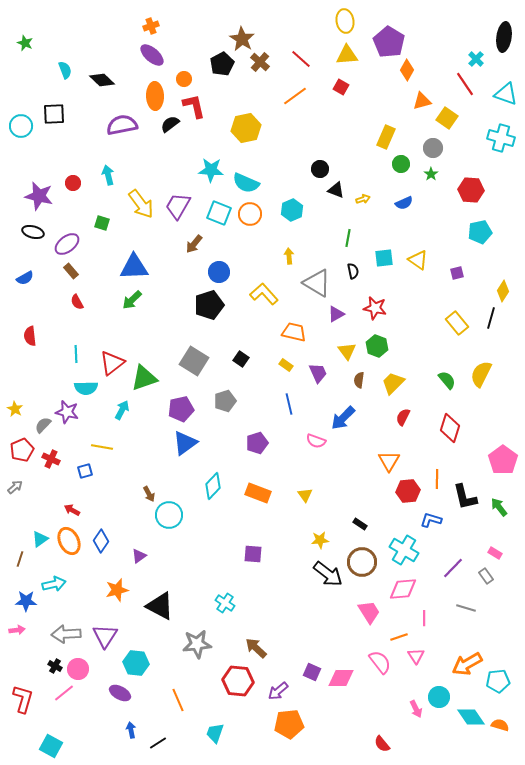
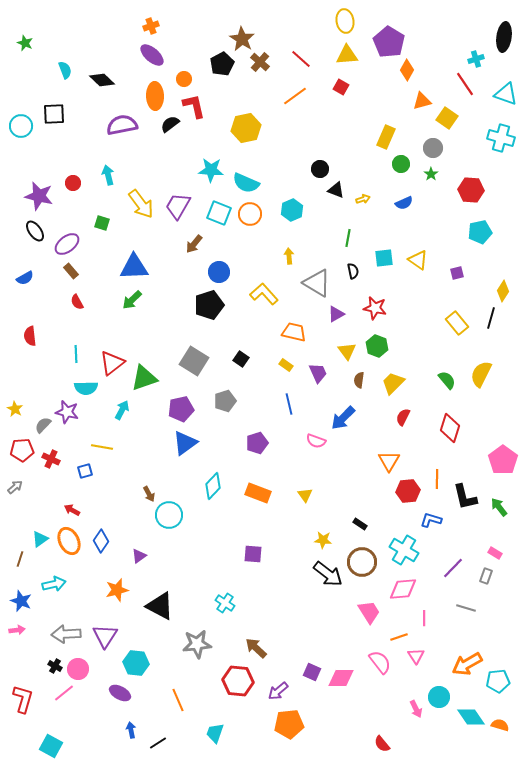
cyan cross at (476, 59): rotated 28 degrees clockwise
black ellipse at (33, 232): moved 2 px right, 1 px up; rotated 40 degrees clockwise
red pentagon at (22, 450): rotated 20 degrees clockwise
yellow star at (320, 540): moved 3 px right; rotated 12 degrees clockwise
gray rectangle at (486, 576): rotated 56 degrees clockwise
blue star at (26, 601): moved 5 px left; rotated 20 degrees clockwise
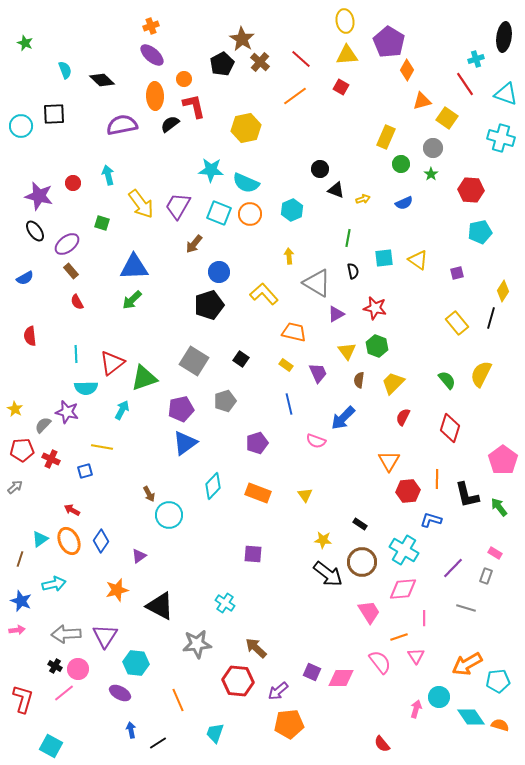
black L-shape at (465, 497): moved 2 px right, 2 px up
pink arrow at (416, 709): rotated 138 degrees counterclockwise
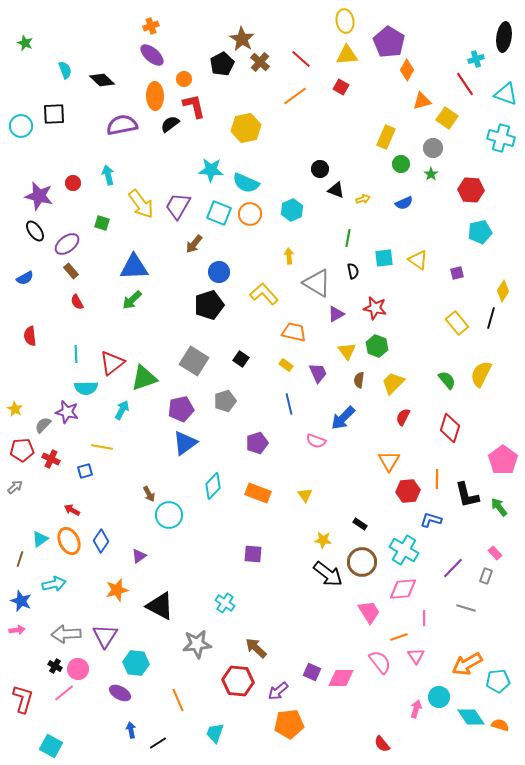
pink rectangle at (495, 553): rotated 16 degrees clockwise
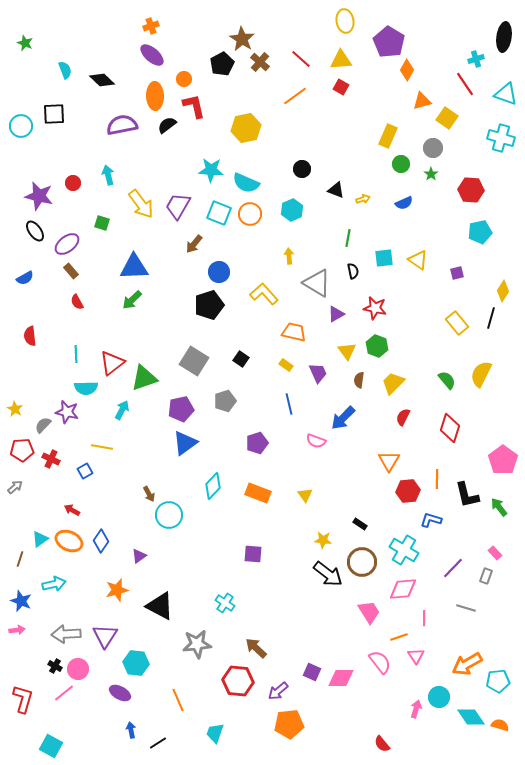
yellow triangle at (347, 55): moved 6 px left, 5 px down
black semicircle at (170, 124): moved 3 px left, 1 px down
yellow rectangle at (386, 137): moved 2 px right, 1 px up
black circle at (320, 169): moved 18 px left
blue square at (85, 471): rotated 14 degrees counterclockwise
orange ellipse at (69, 541): rotated 40 degrees counterclockwise
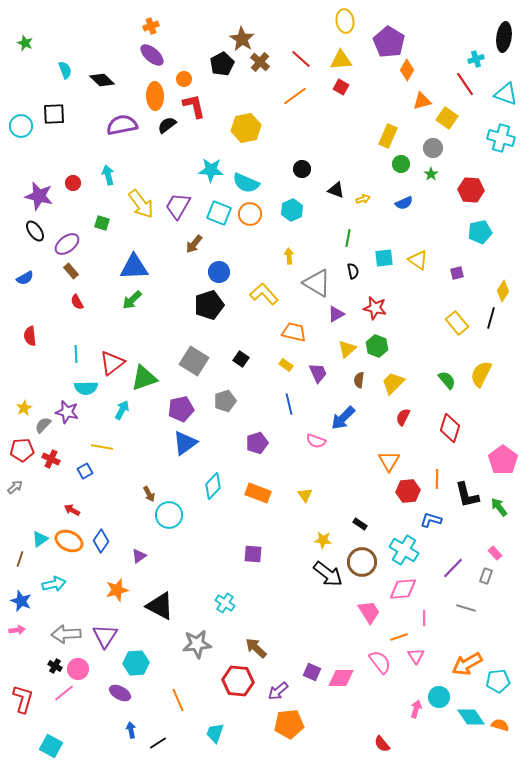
yellow triangle at (347, 351): moved 2 px up; rotated 24 degrees clockwise
yellow star at (15, 409): moved 9 px right, 1 px up; rotated 14 degrees clockwise
cyan hexagon at (136, 663): rotated 10 degrees counterclockwise
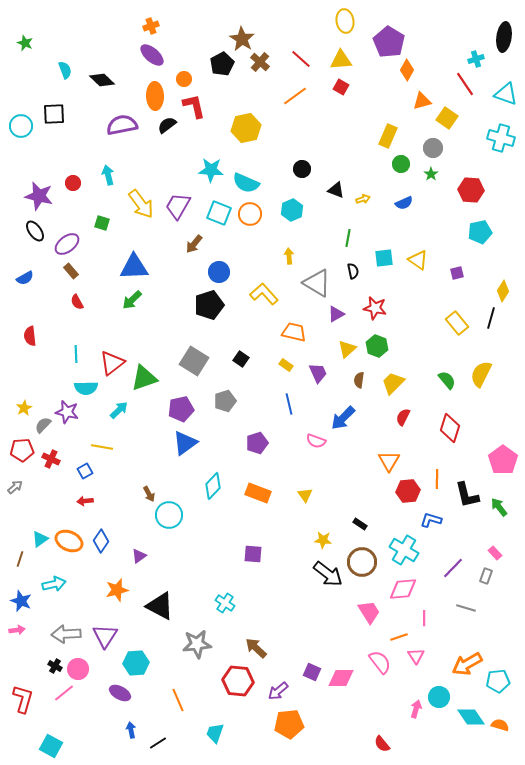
cyan arrow at (122, 410): moved 3 px left; rotated 18 degrees clockwise
red arrow at (72, 510): moved 13 px right, 9 px up; rotated 35 degrees counterclockwise
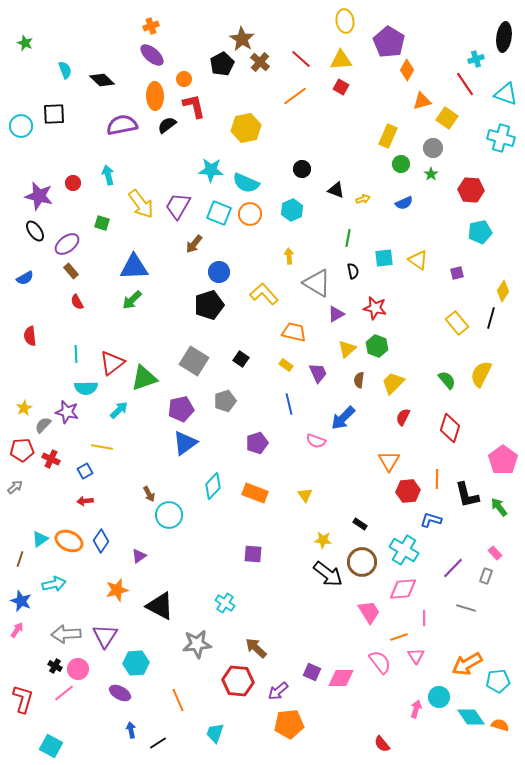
orange rectangle at (258, 493): moved 3 px left
pink arrow at (17, 630): rotated 49 degrees counterclockwise
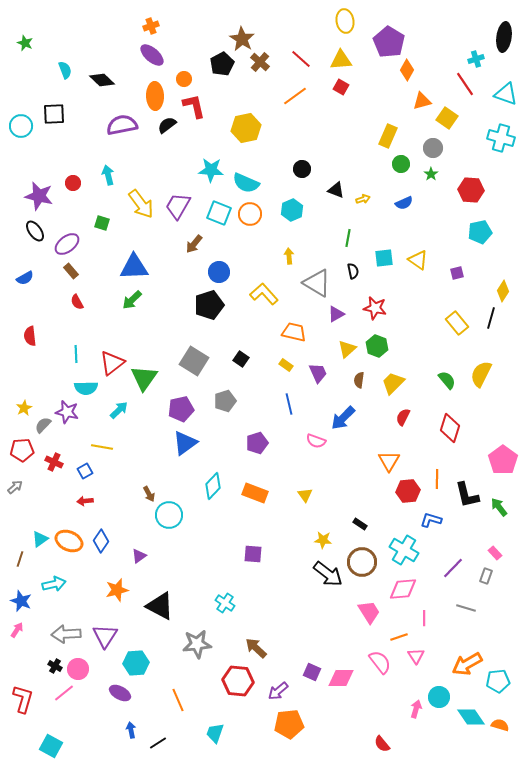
green triangle at (144, 378): rotated 36 degrees counterclockwise
red cross at (51, 459): moved 3 px right, 3 px down
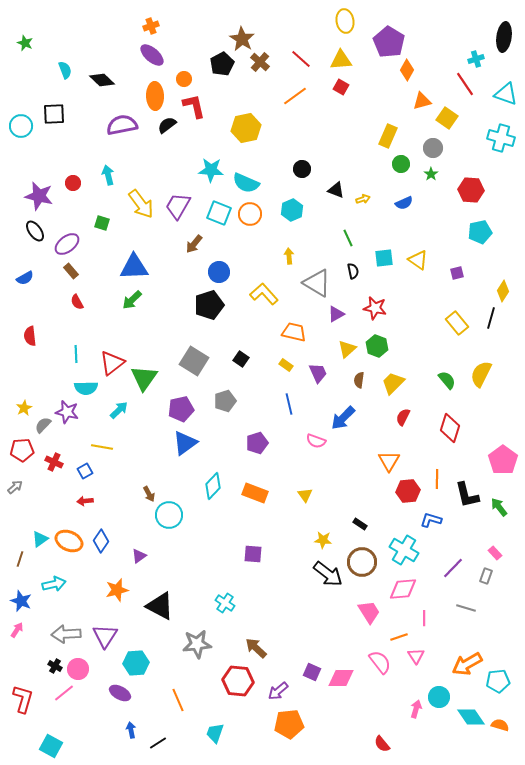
green line at (348, 238): rotated 36 degrees counterclockwise
